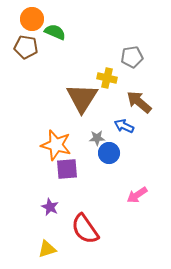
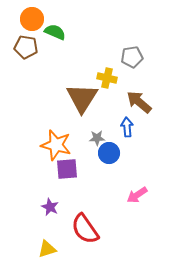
blue arrow: moved 3 px right, 1 px down; rotated 60 degrees clockwise
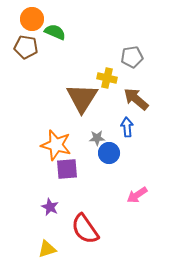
brown arrow: moved 3 px left, 3 px up
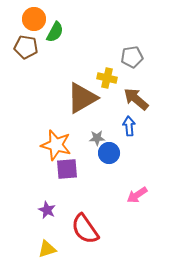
orange circle: moved 2 px right
green semicircle: rotated 95 degrees clockwise
brown triangle: rotated 28 degrees clockwise
blue arrow: moved 2 px right, 1 px up
purple star: moved 3 px left, 3 px down
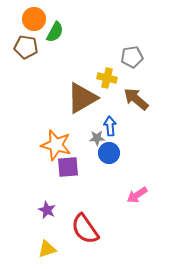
blue arrow: moved 19 px left
purple square: moved 1 px right, 2 px up
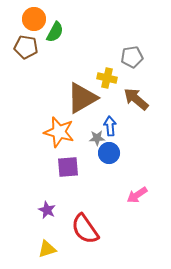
orange star: moved 3 px right, 13 px up
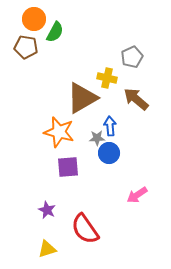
gray pentagon: rotated 15 degrees counterclockwise
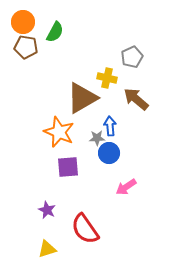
orange circle: moved 11 px left, 3 px down
orange star: rotated 8 degrees clockwise
pink arrow: moved 11 px left, 8 px up
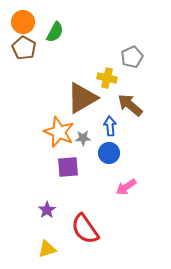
brown pentagon: moved 2 px left, 1 px down; rotated 20 degrees clockwise
brown arrow: moved 6 px left, 6 px down
gray star: moved 14 px left
purple star: rotated 12 degrees clockwise
